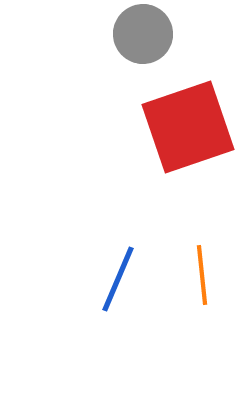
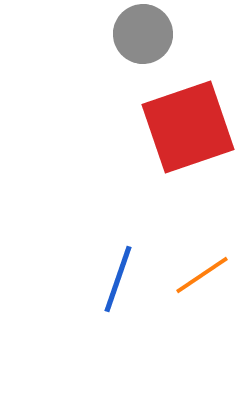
orange line: rotated 62 degrees clockwise
blue line: rotated 4 degrees counterclockwise
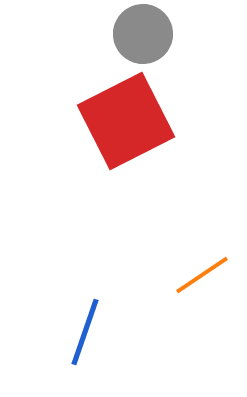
red square: moved 62 px left, 6 px up; rotated 8 degrees counterclockwise
blue line: moved 33 px left, 53 px down
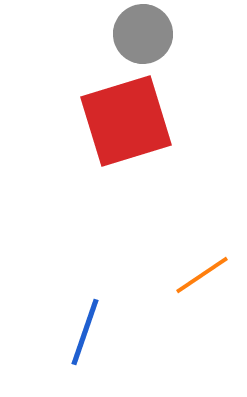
red square: rotated 10 degrees clockwise
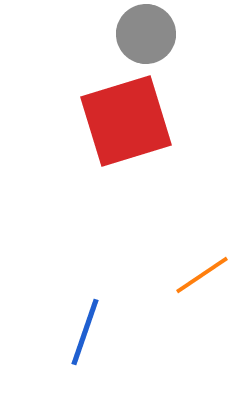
gray circle: moved 3 px right
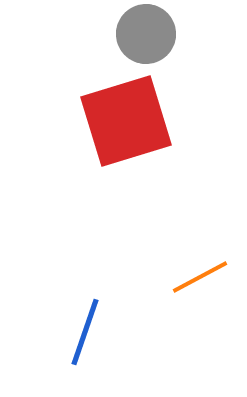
orange line: moved 2 px left, 2 px down; rotated 6 degrees clockwise
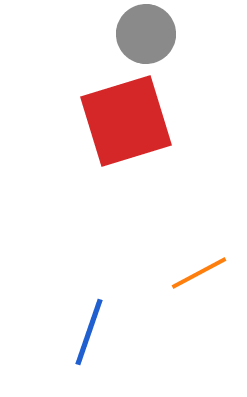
orange line: moved 1 px left, 4 px up
blue line: moved 4 px right
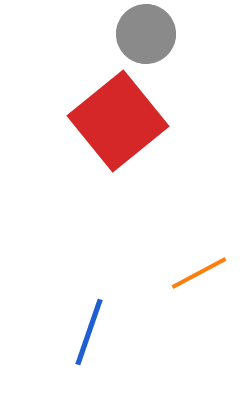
red square: moved 8 px left; rotated 22 degrees counterclockwise
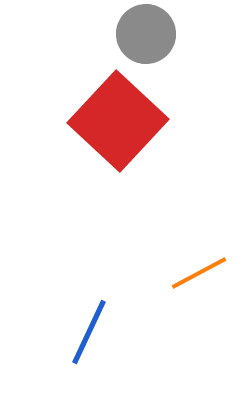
red square: rotated 8 degrees counterclockwise
blue line: rotated 6 degrees clockwise
